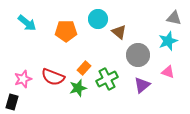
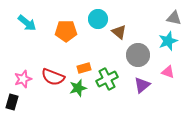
orange rectangle: rotated 32 degrees clockwise
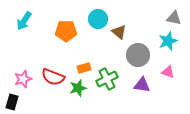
cyan arrow: moved 3 px left, 2 px up; rotated 84 degrees clockwise
purple triangle: rotated 48 degrees clockwise
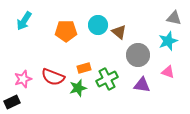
cyan circle: moved 6 px down
black rectangle: rotated 49 degrees clockwise
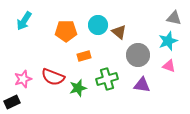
orange rectangle: moved 12 px up
pink triangle: moved 1 px right, 6 px up
green cross: rotated 10 degrees clockwise
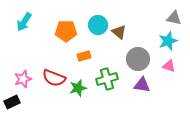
cyan arrow: moved 1 px down
gray circle: moved 4 px down
red semicircle: moved 1 px right, 1 px down
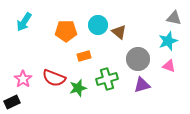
pink star: rotated 18 degrees counterclockwise
purple triangle: rotated 24 degrees counterclockwise
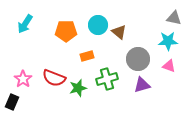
cyan arrow: moved 1 px right, 2 px down
cyan star: rotated 18 degrees clockwise
orange rectangle: moved 3 px right
black rectangle: rotated 42 degrees counterclockwise
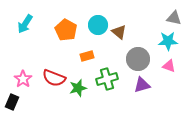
orange pentagon: moved 1 px up; rotated 30 degrees clockwise
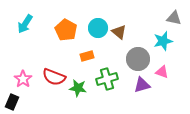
cyan circle: moved 3 px down
cyan star: moved 5 px left; rotated 12 degrees counterclockwise
pink triangle: moved 7 px left, 6 px down
red semicircle: moved 1 px up
green star: rotated 24 degrees clockwise
